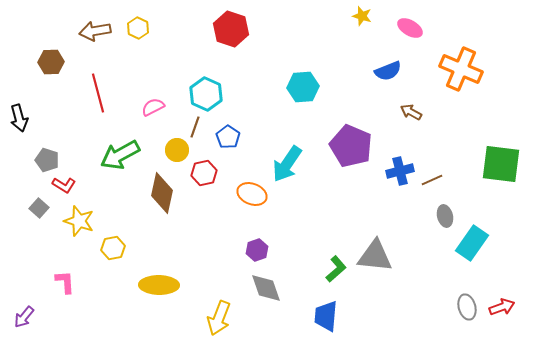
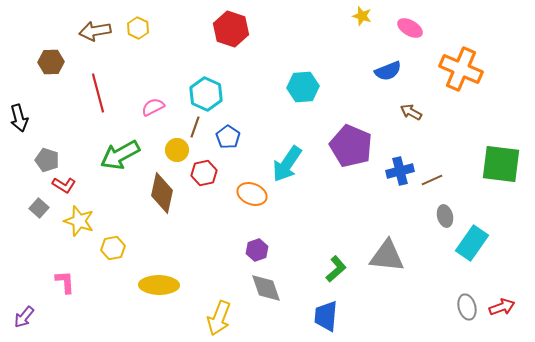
gray triangle at (375, 256): moved 12 px right
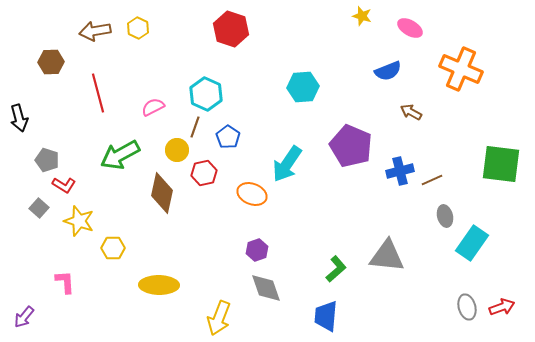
yellow hexagon at (113, 248): rotated 10 degrees clockwise
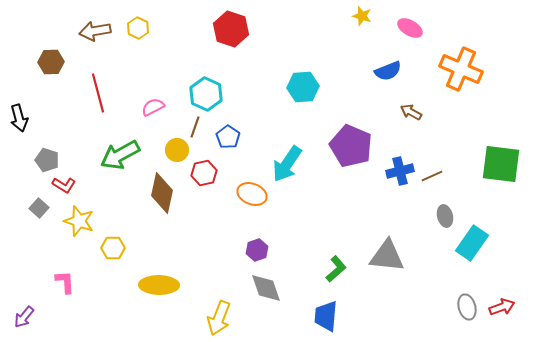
brown line at (432, 180): moved 4 px up
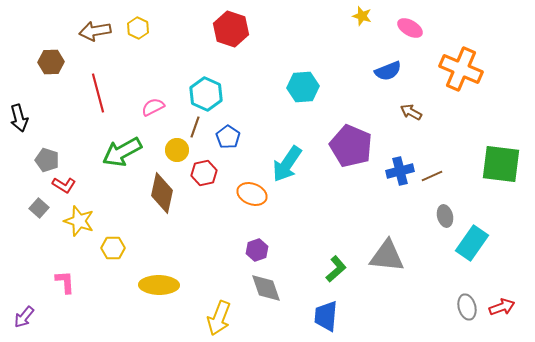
green arrow at (120, 155): moved 2 px right, 3 px up
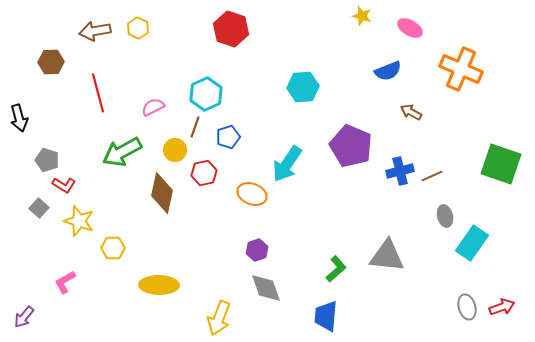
cyan hexagon at (206, 94): rotated 12 degrees clockwise
blue pentagon at (228, 137): rotated 20 degrees clockwise
yellow circle at (177, 150): moved 2 px left
green square at (501, 164): rotated 12 degrees clockwise
pink L-shape at (65, 282): rotated 115 degrees counterclockwise
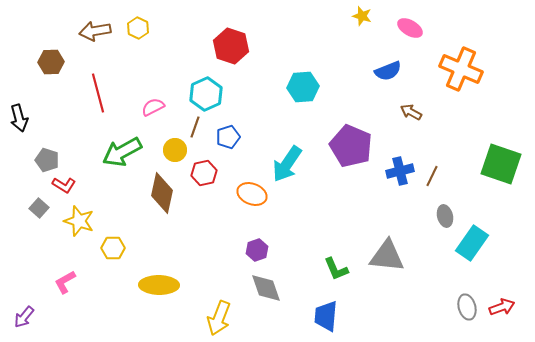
red hexagon at (231, 29): moved 17 px down
brown line at (432, 176): rotated 40 degrees counterclockwise
green L-shape at (336, 269): rotated 108 degrees clockwise
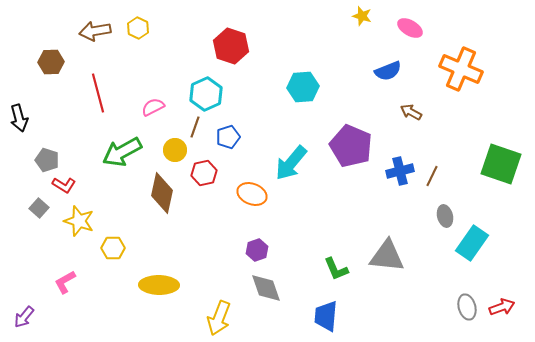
cyan arrow at (287, 164): moved 4 px right, 1 px up; rotated 6 degrees clockwise
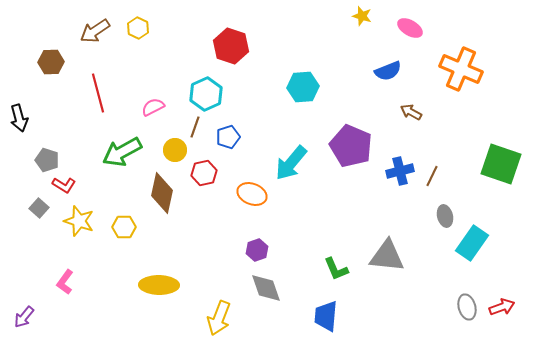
brown arrow at (95, 31): rotated 24 degrees counterclockwise
yellow hexagon at (113, 248): moved 11 px right, 21 px up
pink L-shape at (65, 282): rotated 25 degrees counterclockwise
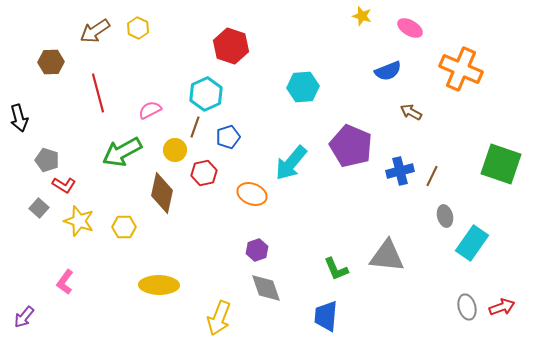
pink semicircle at (153, 107): moved 3 px left, 3 px down
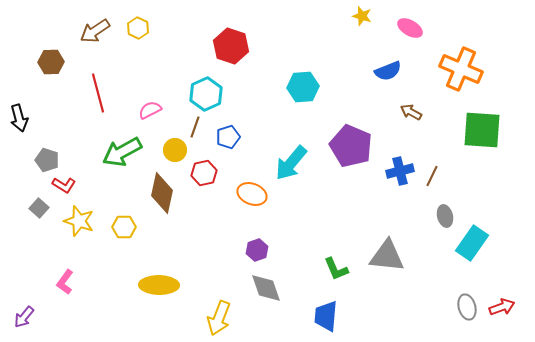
green square at (501, 164): moved 19 px left, 34 px up; rotated 15 degrees counterclockwise
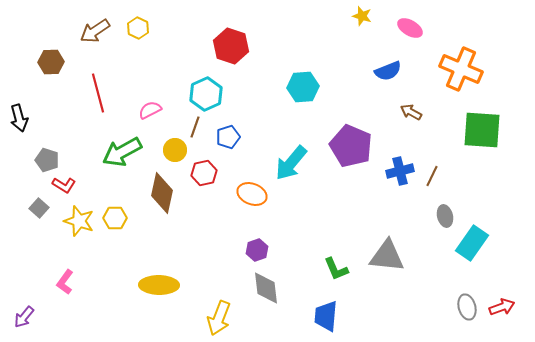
yellow hexagon at (124, 227): moved 9 px left, 9 px up
gray diamond at (266, 288): rotated 12 degrees clockwise
